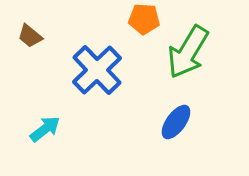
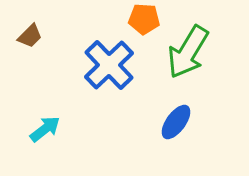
brown trapezoid: rotated 84 degrees counterclockwise
blue cross: moved 12 px right, 5 px up
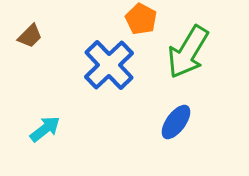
orange pentagon: moved 3 px left; rotated 24 degrees clockwise
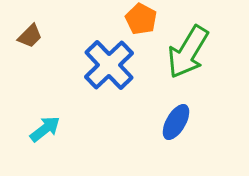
blue ellipse: rotated 6 degrees counterclockwise
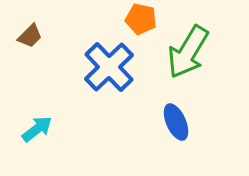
orange pentagon: rotated 16 degrees counterclockwise
blue cross: moved 2 px down
blue ellipse: rotated 54 degrees counterclockwise
cyan arrow: moved 8 px left
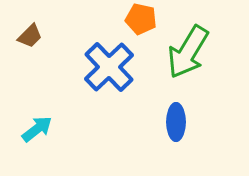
blue ellipse: rotated 24 degrees clockwise
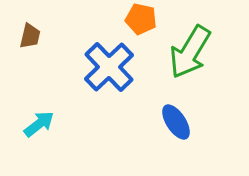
brown trapezoid: rotated 32 degrees counterclockwise
green arrow: moved 2 px right
blue ellipse: rotated 33 degrees counterclockwise
cyan arrow: moved 2 px right, 5 px up
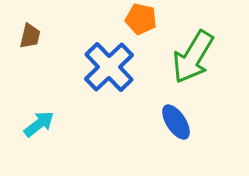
green arrow: moved 3 px right, 5 px down
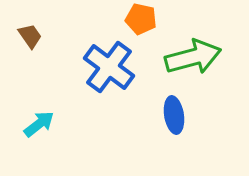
brown trapezoid: rotated 48 degrees counterclockwise
green arrow: rotated 136 degrees counterclockwise
blue cross: rotated 9 degrees counterclockwise
blue ellipse: moved 2 px left, 7 px up; rotated 24 degrees clockwise
